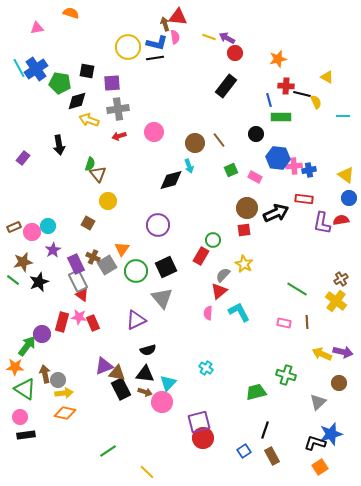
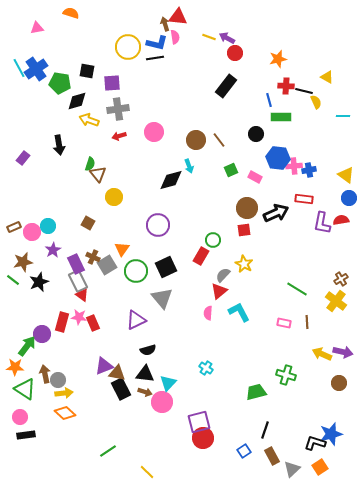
black line at (302, 94): moved 2 px right, 3 px up
brown circle at (195, 143): moved 1 px right, 3 px up
yellow circle at (108, 201): moved 6 px right, 4 px up
gray triangle at (318, 402): moved 26 px left, 67 px down
orange diamond at (65, 413): rotated 30 degrees clockwise
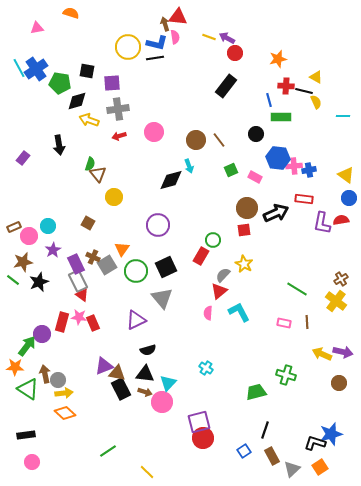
yellow triangle at (327, 77): moved 11 px left
pink circle at (32, 232): moved 3 px left, 4 px down
green triangle at (25, 389): moved 3 px right
pink circle at (20, 417): moved 12 px right, 45 px down
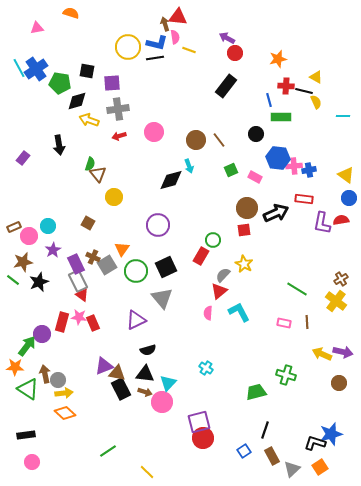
yellow line at (209, 37): moved 20 px left, 13 px down
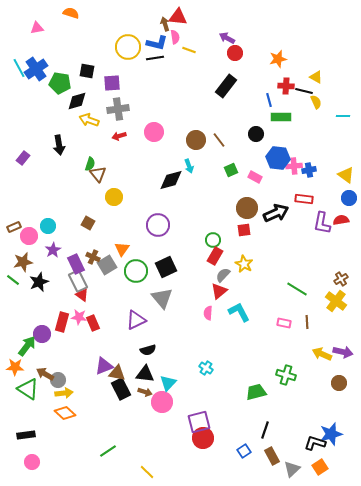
red rectangle at (201, 256): moved 14 px right
brown arrow at (45, 374): rotated 48 degrees counterclockwise
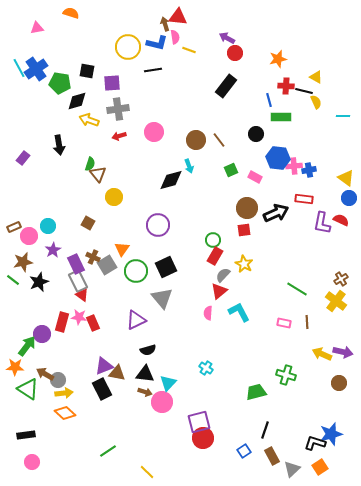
black line at (155, 58): moved 2 px left, 12 px down
yellow triangle at (346, 175): moved 3 px down
red semicircle at (341, 220): rotated 35 degrees clockwise
black rectangle at (121, 389): moved 19 px left
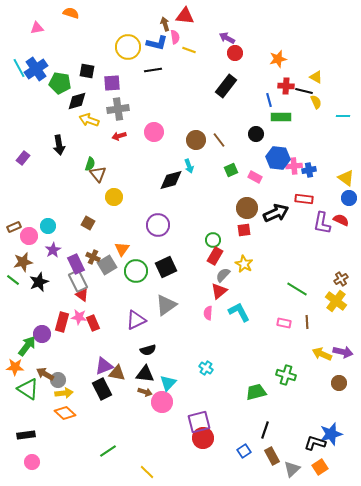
red triangle at (178, 17): moved 7 px right, 1 px up
gray triangle at (162, 298): moved 4 px right, 7 px down; rotated 35 degrees clockwise
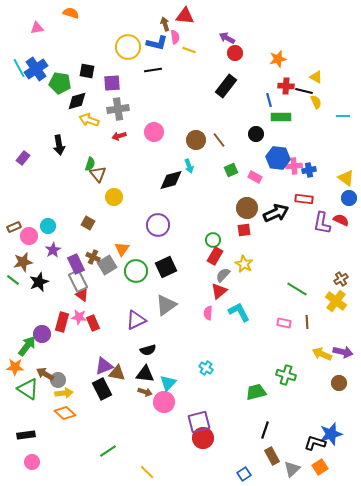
pink circle at (162, 402): moved 2 px right
blue square at (244, 451): moved 23 px down
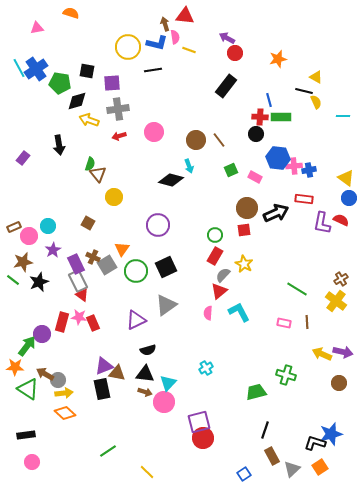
red cross at (286, 86): moved 26 px left, 31 px down
black diamond at (171, 180): rotated 30 degrees clockwise
green circle at (213, 240): moved 2 px right, 5 px up
cyan cross at (206, 368): rotated 24 degrees clockwise
black rectangle at (102, 389): rotated 15 degrees clockwise
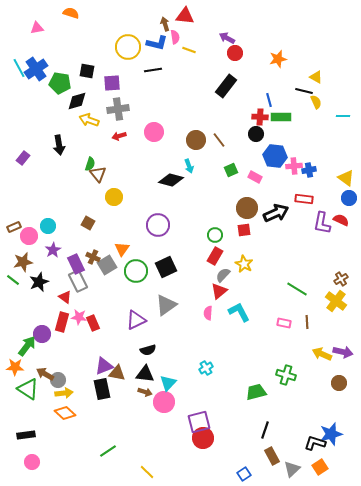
blue hexagon at (278, 158): moved 3 px left, 2 px up
red triangle at (82, 295): moved 17 px left, 2 px down
